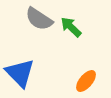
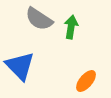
green arrow: rotated 55 degrees clockwise
blue triangle: moved 7 px up
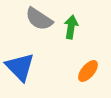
blue triangle: moved 1 px down
orange ellipse: moved 2 px right, 10 px up
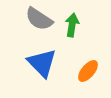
green arrow: moved 1 px right, 2 px up
blue triangle: moved 22 px right, 4 px up
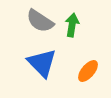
gray semicircle: moved 1 px right, 2 px down
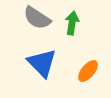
gray semicircle: moved 3 px left, 3 px up
green arrow: moved 2 px up
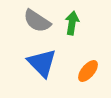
gray semicircle: moved 3 px down
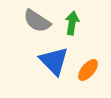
blue triangle: moved 12 px right, 2 px up
orange ellipse: moved 1 px up
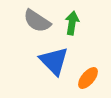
orange ellipse: moved 8 px down
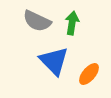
gray semicircle: rotated 8 degrees counterclockwise
orange ellipse: moved 1 px right, 4 px up
